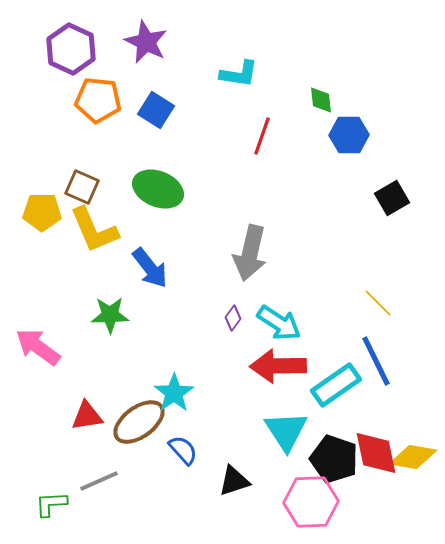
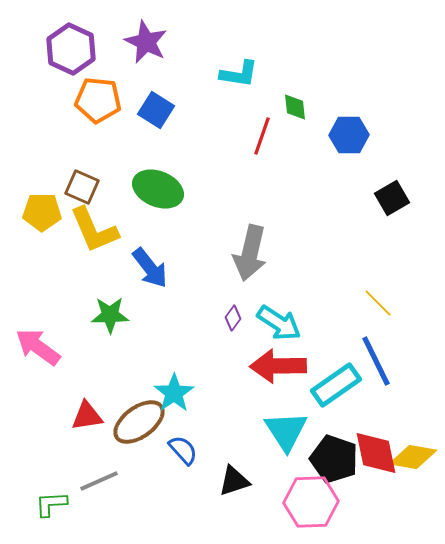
green diamond: moved 26 px left, 7 px down
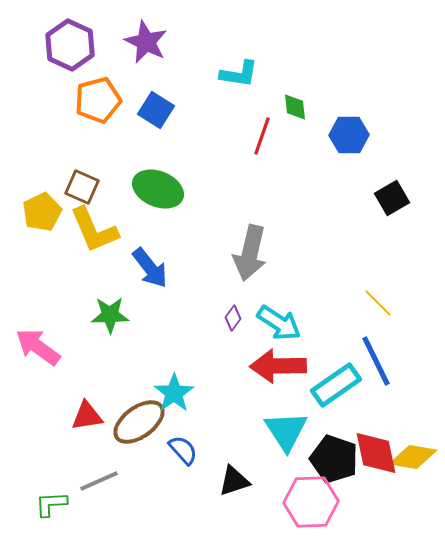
purple hexagon: moved 1 px left, 4 px up
orange pentagon: rotated 21 degrees counterclockwise
yellow pentagon: rotated 27 degrees counterclockwise
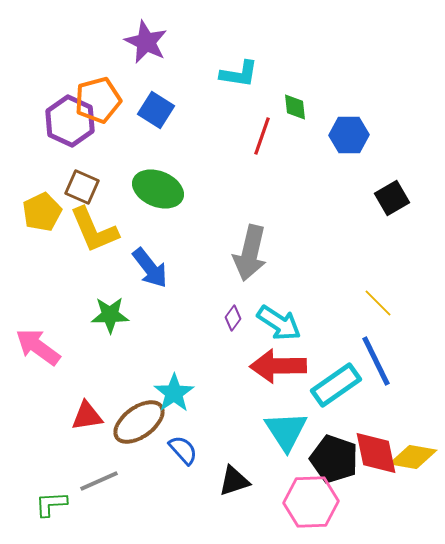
purple hexagon: moved 76 px down
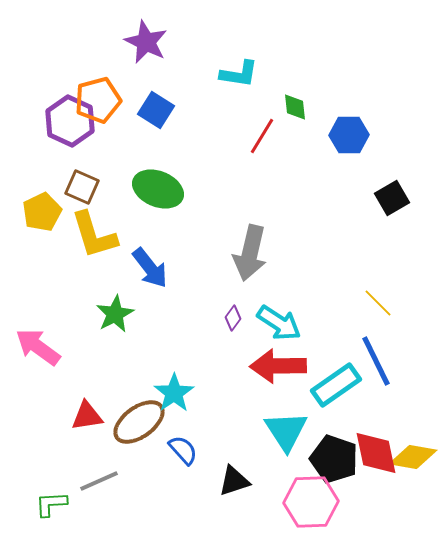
red line: rotated 12 degrees clockwise
yellow L-shape: moved 5 px down; rotated 6 degrees clockwise
green star: moved 5 px right, 1 px up; rotated 27 degrees counterclockwise
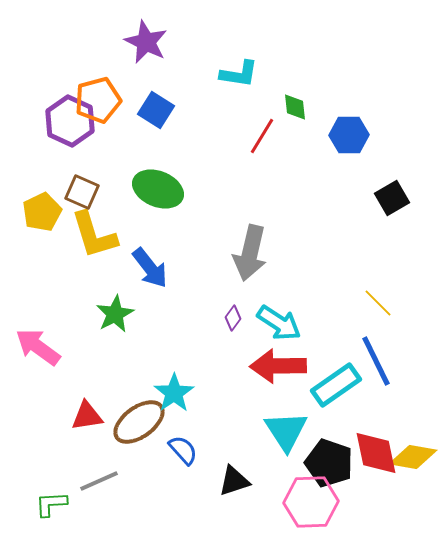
brown square: moved 5 px down
black pentagon: moved 5 px left, 4 px down
